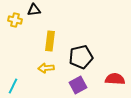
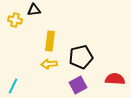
yellow arrow: moved 3 px right, 4 px up
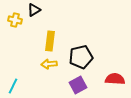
black triangle: rotated 24 degrees counterclockwise
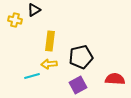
cyan line: moved 19 px right, 10 px up; rotated 49 degrees clockwise
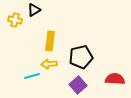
purple square: rotated 12 degrees counterclockwise
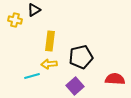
purple square: moved 3 px left, 1 px down
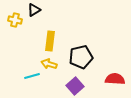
yellow arrow: rotated 21 degrees clockwise
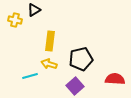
black pentagon: moved 2 px down
cyan line: moved 2 px left
